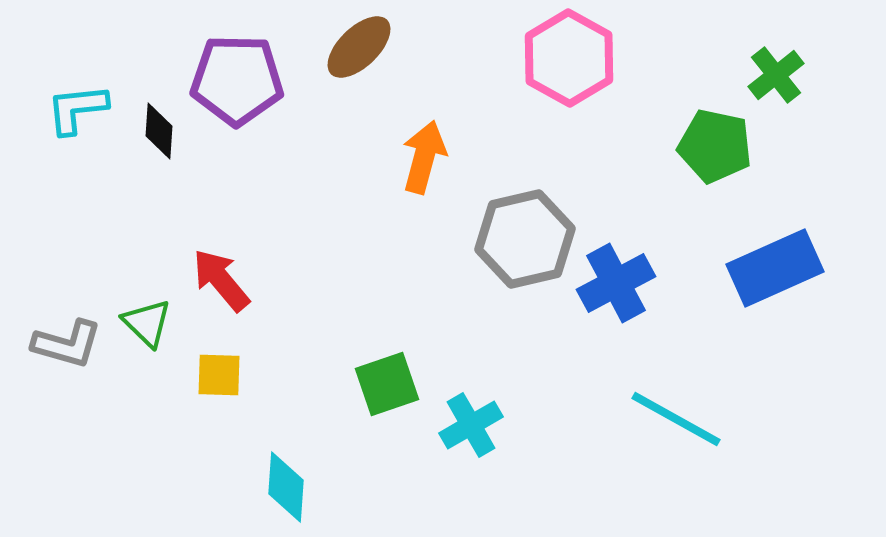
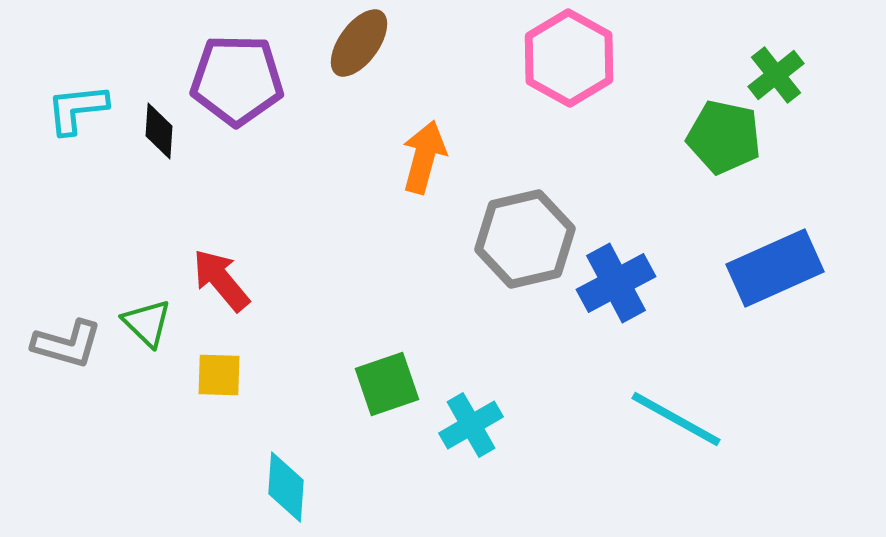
brown ellipse: moved 4 px up; rotated 10 degrees counterclockwise
green pentagon: moved 9 px right, 9 px up
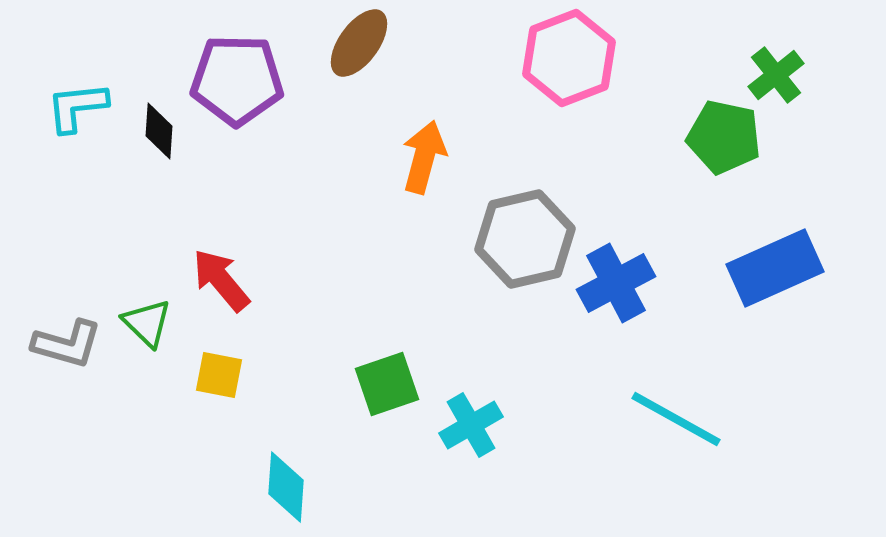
pink hexagon: rotated 10 degrees clockwise
cyan L-shape: moved 2 px up
yellow square: rotated 9 degrees clockwise
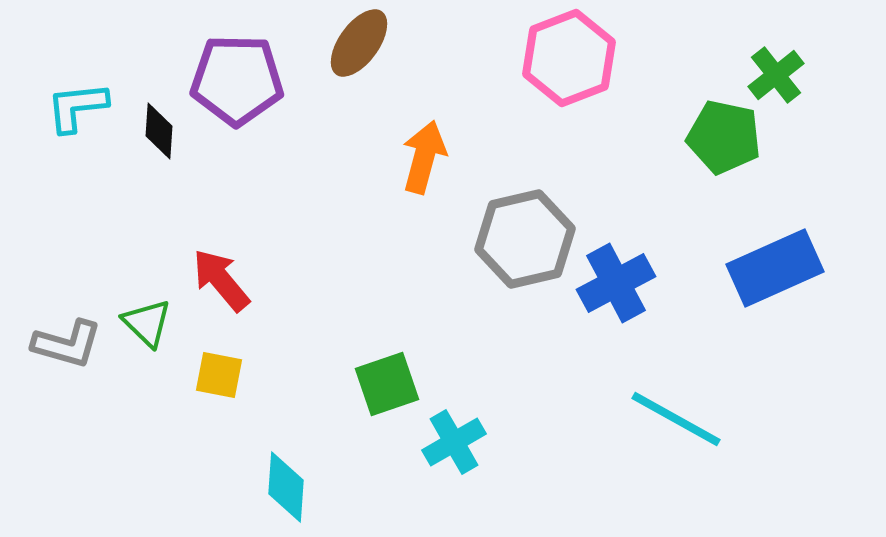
cyan cross: moved 17 px left, 17 px down
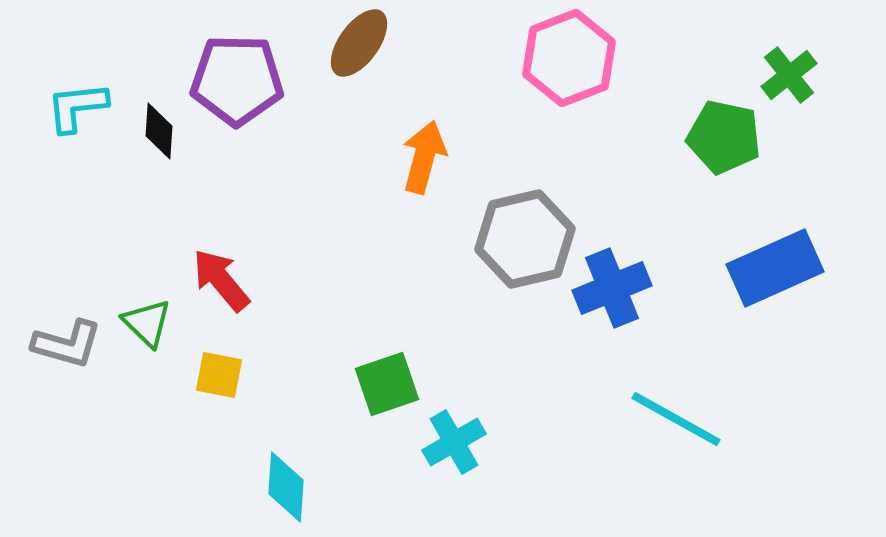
green cross: moved 13 px right
blue cross: moved 4 px left, 5 px down; rotated 6 degrees clockwise
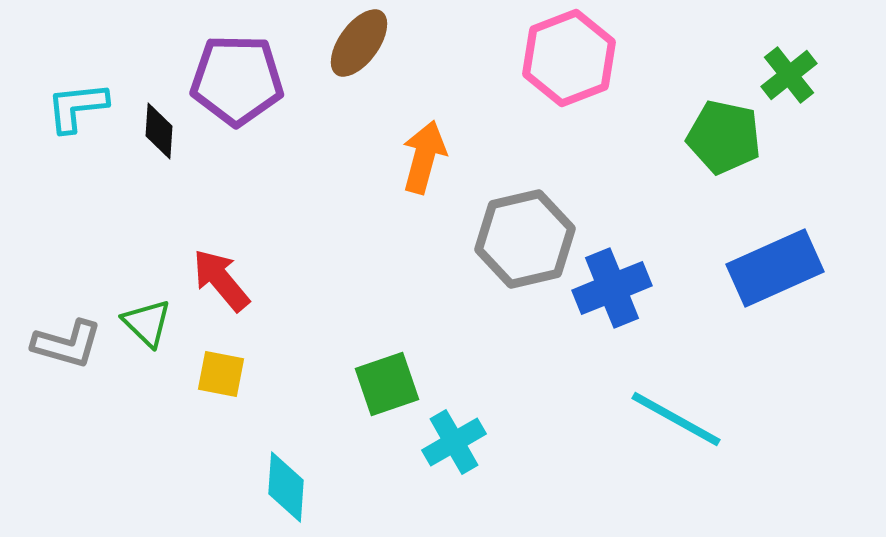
yellow square: moved 2 px right, 1 px up
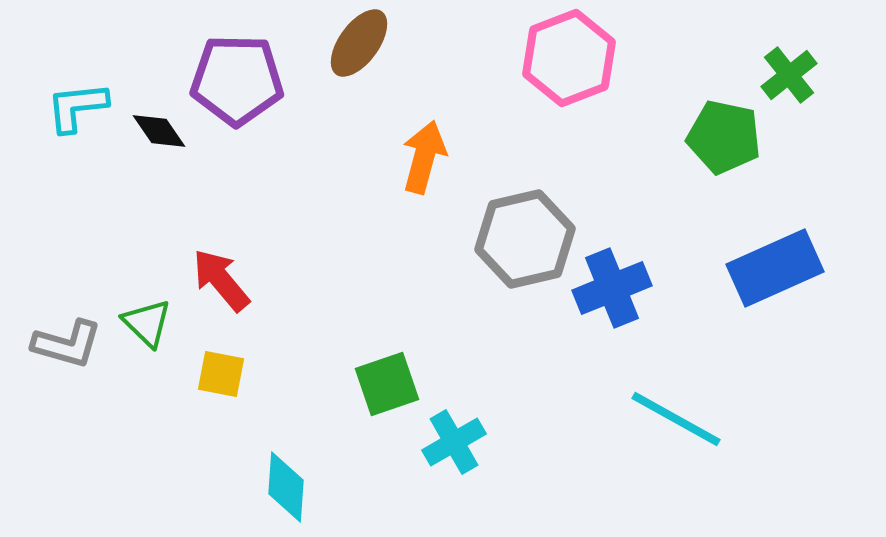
black diamond: rotated 38 degrees counterclockwise
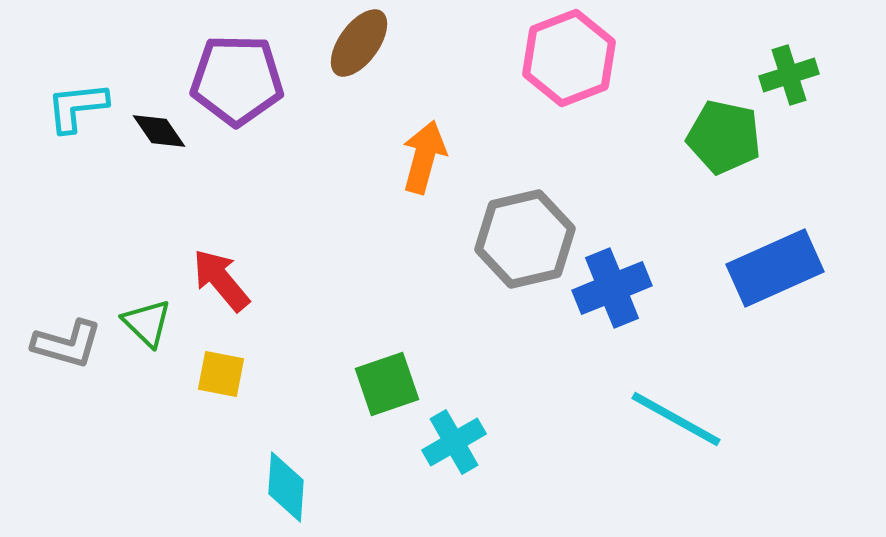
green cross: rotated 20 degrees clockwise
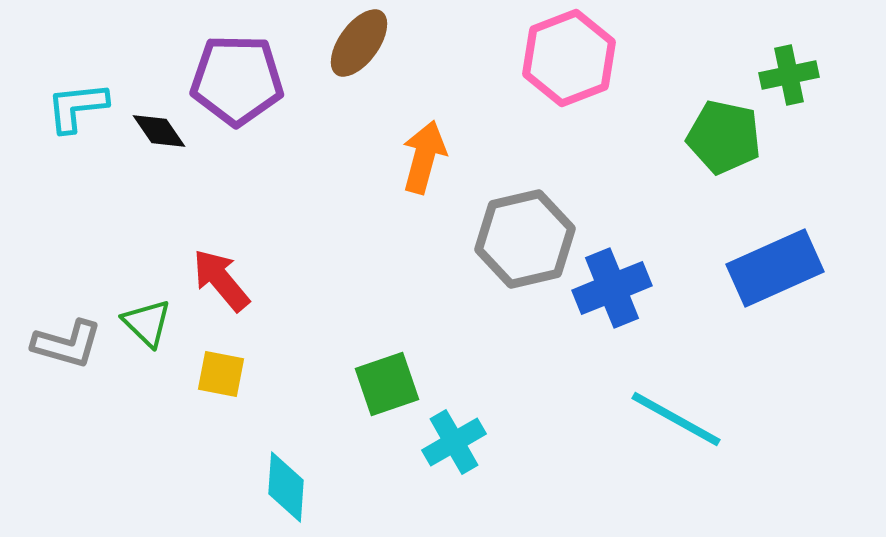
green cross: rotated 6 degrees clockwise
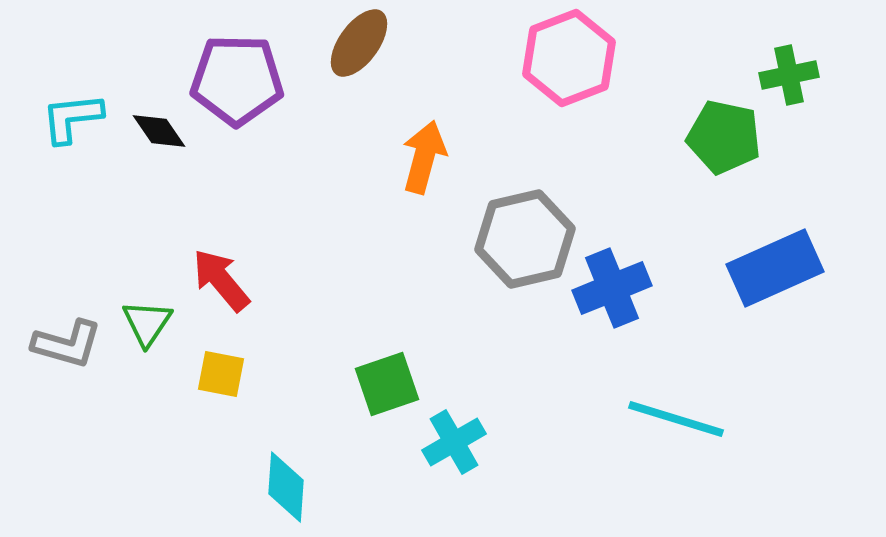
cyan L-shape: moved 5 px left, 11 px down
green triangle: rotated 20 degrees clockwise
cyan line: rotated 12 degrees counterclockwise
